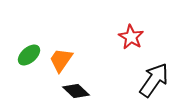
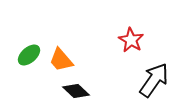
red star: moved 3 px down
orange trapezoid: rotated 76 degrees counterclockwise
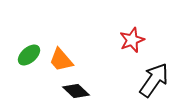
red star: moved 1 px right; rotated 20 degrees clockwise
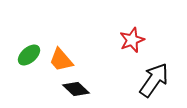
black diamond: moved 2 px up
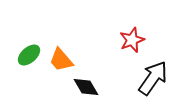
black arrow: moved 1 px left, 2 px up
black diamond: moved 10 px right, 2 px up; rotated 16 degrees clockwise
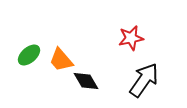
red star: moved 1 px left, 2 px up; rotated 10 degrees clockwise
black arrow: moved 9 px left, 2 px down
black diamond: moved 6 px up
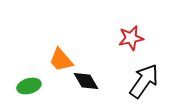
green ellipse: moved 31 px down; rotated 25 degrees clockwise
black arrow: moved 1 px down
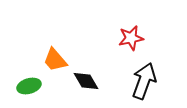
orange trapezoid: moved 6 px left
black arrow: rotated 15 degrees counterclockwise
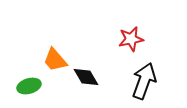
red star: moved 1 px down
black diamond: moved 4 px up
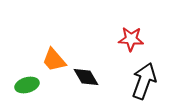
red star: rotated 15 degrees clockwise
orange trapezoid: moved 1 px left
green ellipse: moved 2 px left, 1 px up
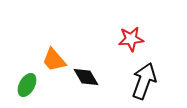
red star: rotated 10 degrees counterclockwise
green ellipse: rotated 45 degrees counterclockwise
